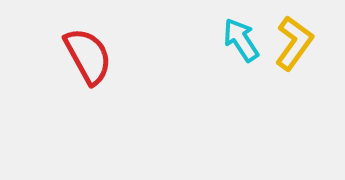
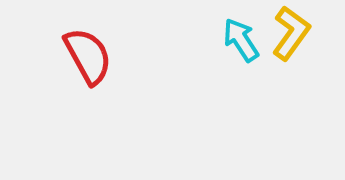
yellow L-shape: moved 3 px left, 10 px up
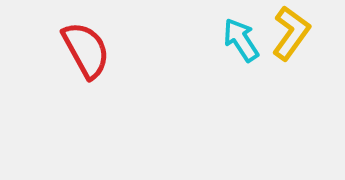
red semicircle: moved 2 px left, 6 px up
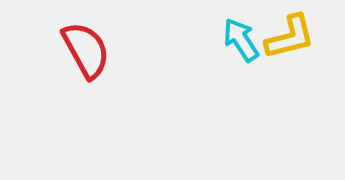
yellow L-shape: moved 1 px left, 4 px down; rotated 40 degrees clockwise
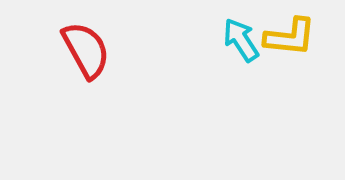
yellow L-shape: rotated 20 degrees clockwise
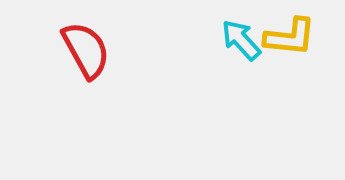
cyan arrow: rotated 9 degrees counterclockwise
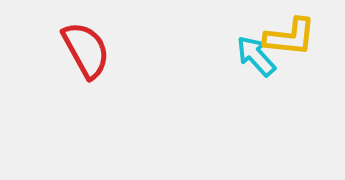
cyan arrow: moved 15 px right, 16 px down
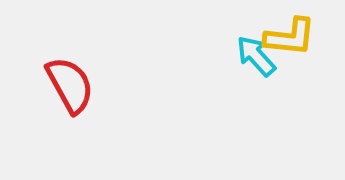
red semicircle: moved 16 px left, 35 px down
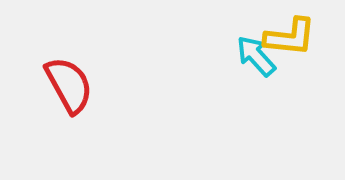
red semicircle: moved 1 px left
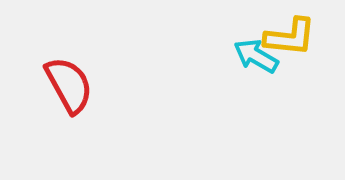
cyan arrow: rotated 18 degrees counterclockwise
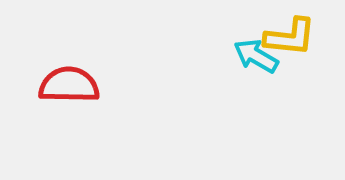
red semicircle: rotated 60 degrees counterclockwise
